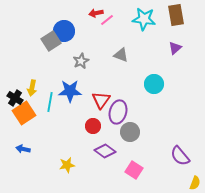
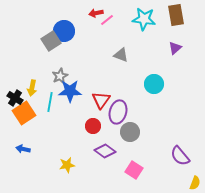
gray star: moved 21 px left, 15 px down
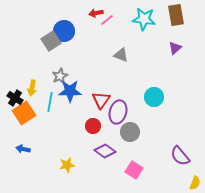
cyan circle: moved 13 px down
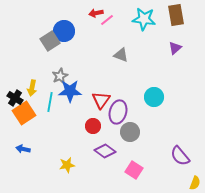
gray square: moved 1 px left
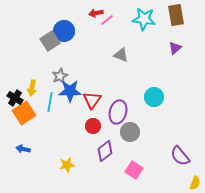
red triangle: moved 9 px left
purple diamond: rotated 75 degrees counterclockwise
